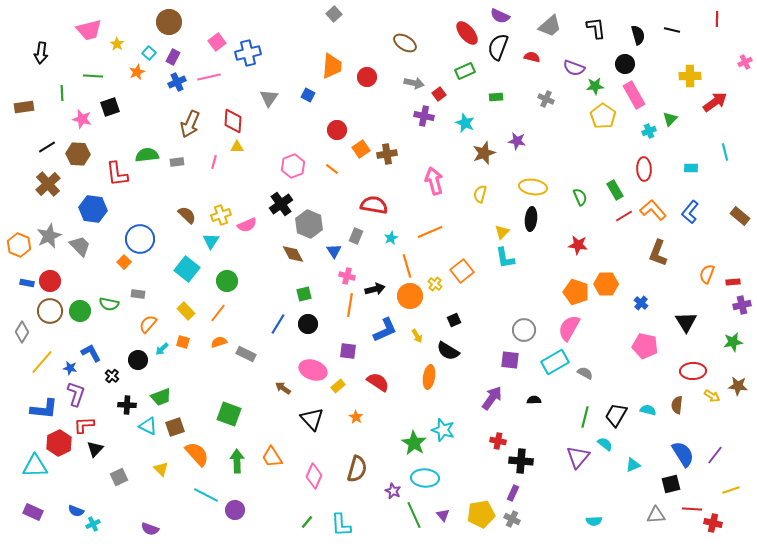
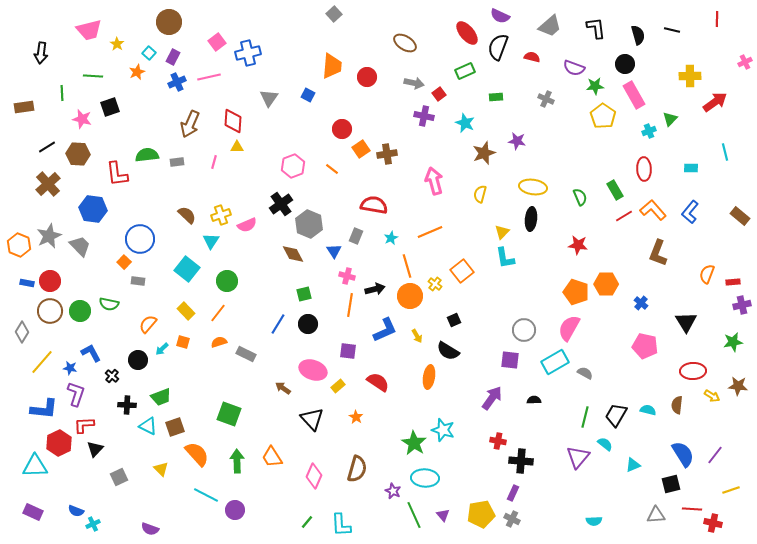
red circle at (337, 130): moved 5 px right, 1 px up
gray rectangle at (138, 294): moved 13 px up
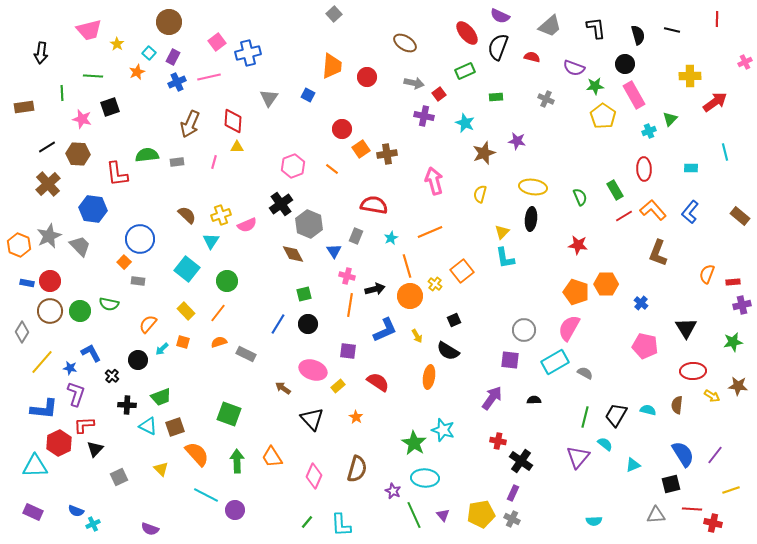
black triangle at (686, 322): moved 6 px down
black cross at (521, 461): rotated 30 degrees clockwise
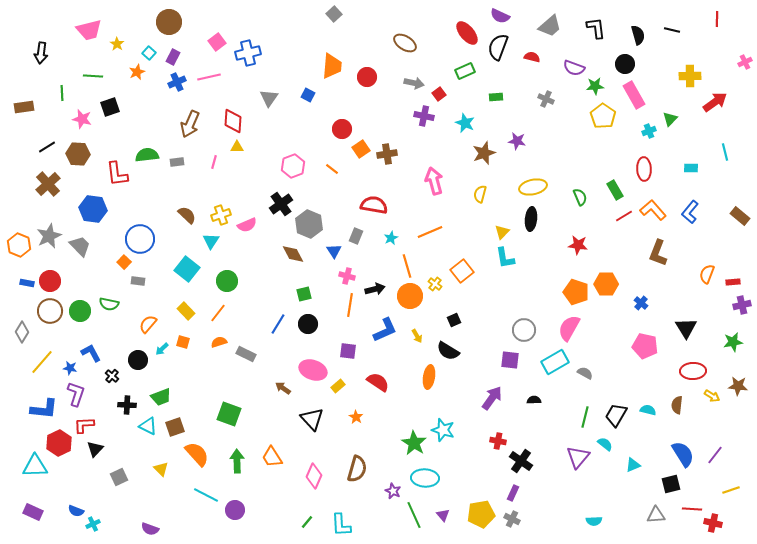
yellow ellipse at (533, 187): rotated 20 degrees counterclockwise
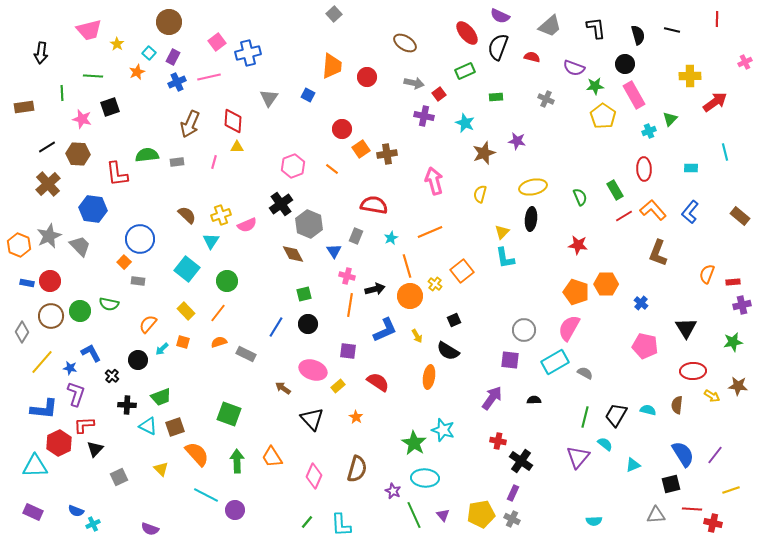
brown circle at (50, 311): moved 1 px right, 5 px down
blue line at (278, 324): moved 2 px left, 3 px down
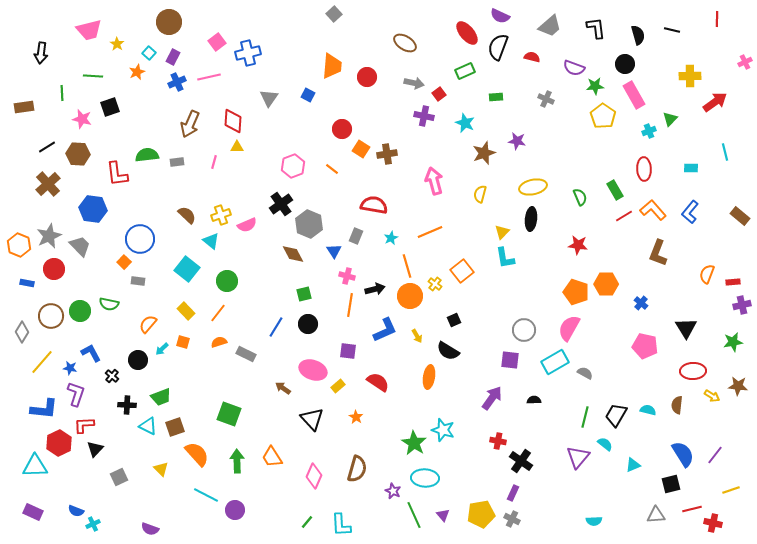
orange square at (361, 149): rotated 24 degrees counterclockwise
cyan triangle at (211, 241): rotated 24 degrees counterclockwise
red circle at (50, 281): moved 4 px right, 12 px up
red line at (692, 509): rotated 18 degrees counterclockwise
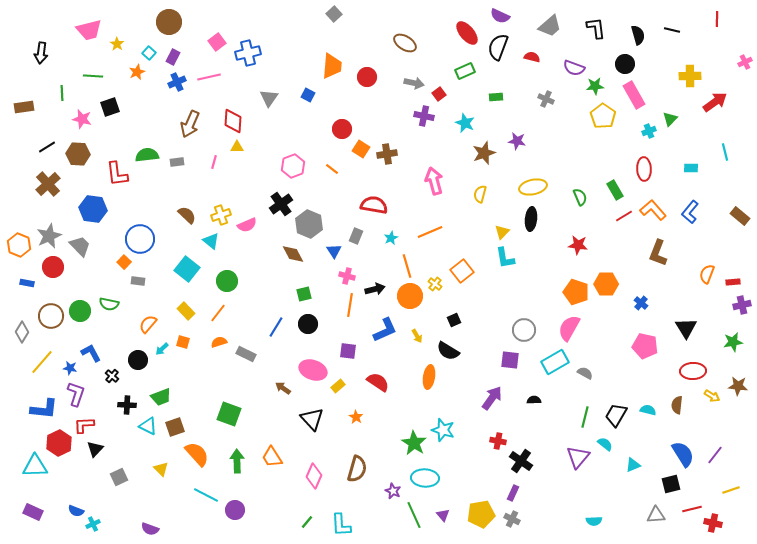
red circle at (54, 269): moved 1 px left, 2 px up
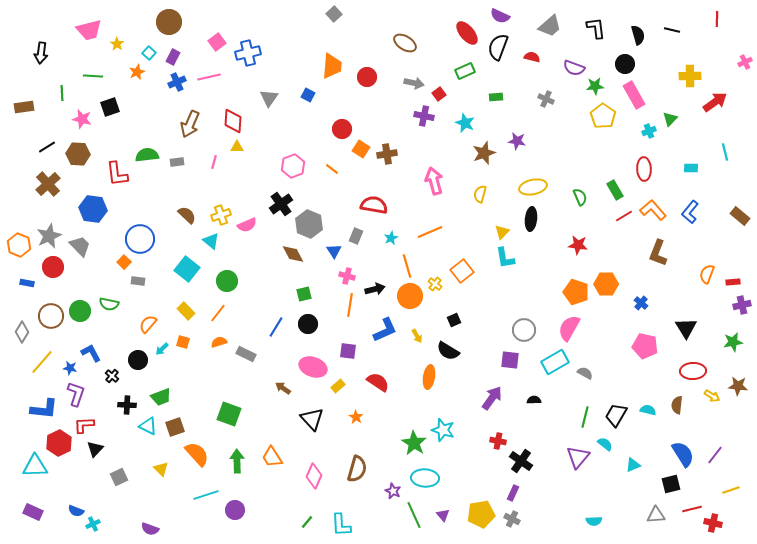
pink ellipse at (313, 370): moved 3 px up
cyan line at (206, 495): rotated 45 degrees counterclockwise
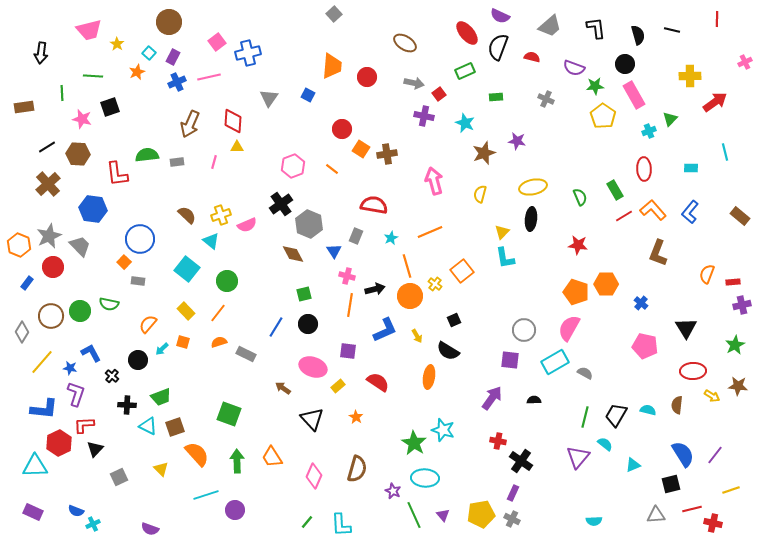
blue rectangle at (27, 283): rotated 64 degrees counterclockwise
green star at (733, 342): moved 2 px right, 3 px down; rotated 18 degrees counterclockwise
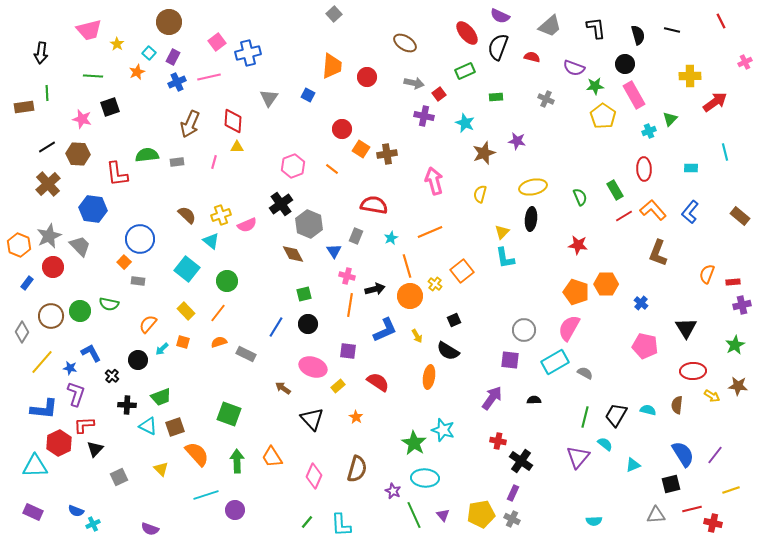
red line at (717, 19): moved 4 px right, 2 px down; rotated 28 degrees counterclockwise
green line at (62, 93): moved 15 px left
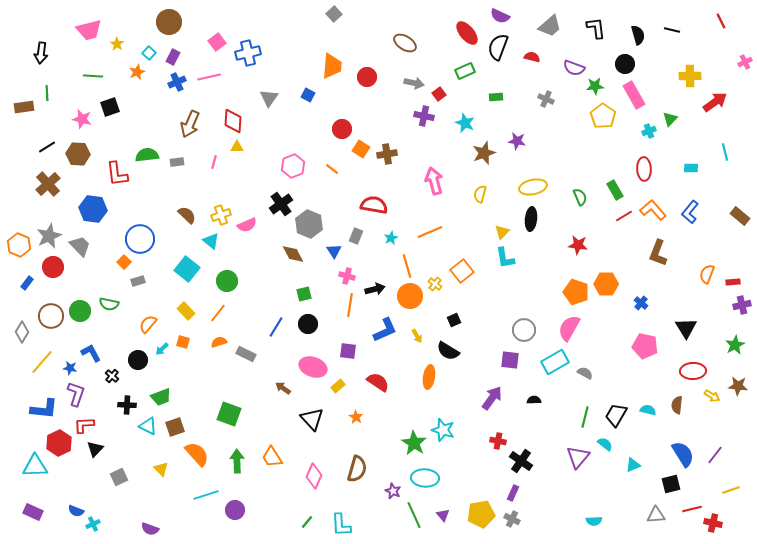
gray rectangle at (138, 281): rotated 24 degrees counterclockwise
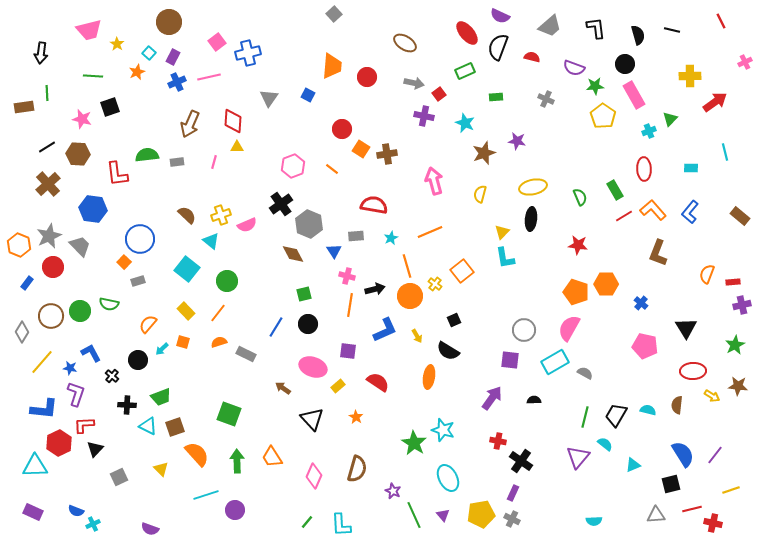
gray rectangle at (356, 236): rotated 63 degrees clockwise
cyan ellipse at (425, 478): moved 23 px right; rotated 60 degrees clockwise
